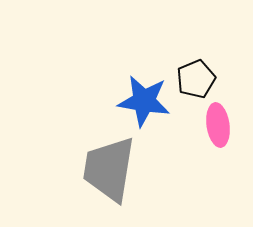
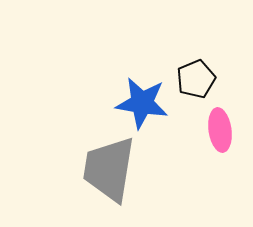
blue star: moved 2 px left, 2 px down
pink ellipse: moved 2 px right, 5 px down
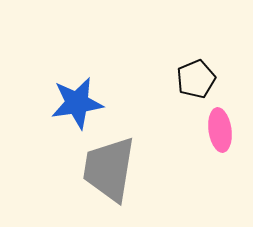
blue star: moved 65 px left; rotated 18 degrees counterclockwise
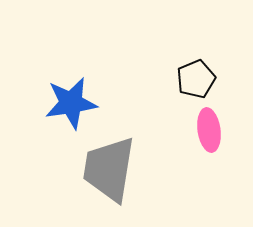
blue star: moved 6 px left
pink ellipse: moved 11 px left
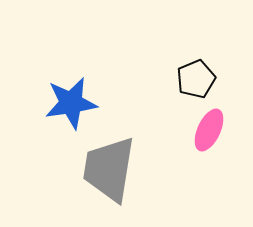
pink ellipse: rotated 33 degrees clockwise
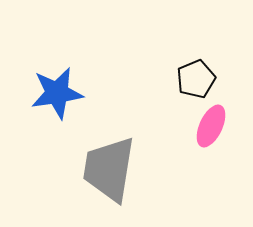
blue star: moved 14 px left, 10 px up
pink ellipse: moved 2 px right, 4 px up
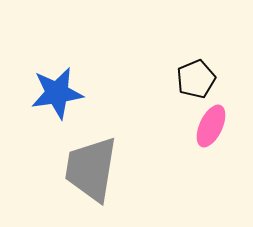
gray trapezoid: moved 18 px left
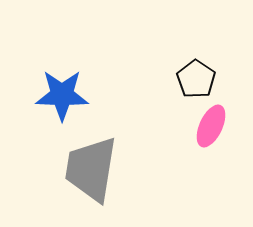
black pentagon: rotated 15 degrees counterclockwise
blue star: moved 5 px right, 2 px down; rotated 10 degrees clockwise
